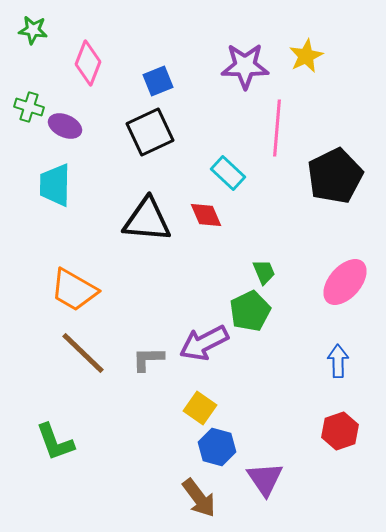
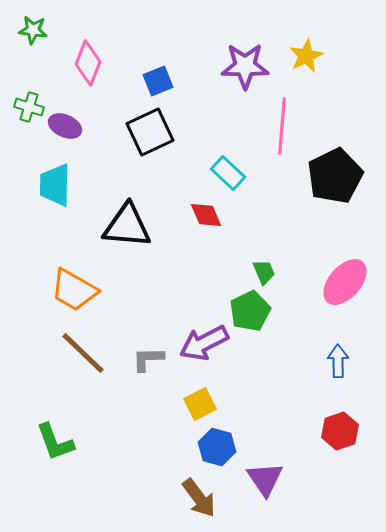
pink line: moved 5 px right, 2 px up
black triangle: moved 20 px left, 6 px down
yellow square: moved 4 px up; rotated 28 degrees clockwise
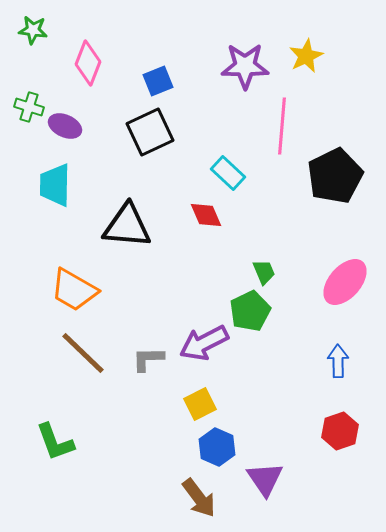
blue hexagon: rotated 9 degrees clockwise
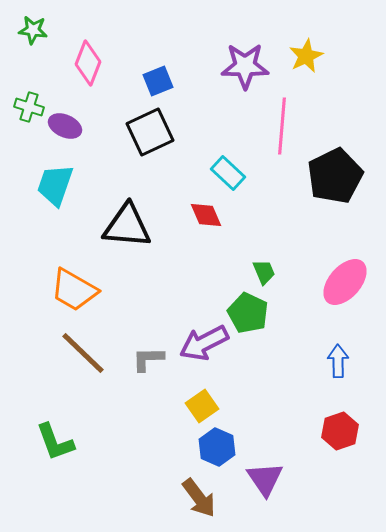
cyan trapezoid: rotated 18 degrees clockwise
green pentagon: moved 2 px left, 2 px down; rotated 21 degrees counterclockwise
yellow square: moved 2 px right, 2 px down; rotated 8 degrees counterclockwise
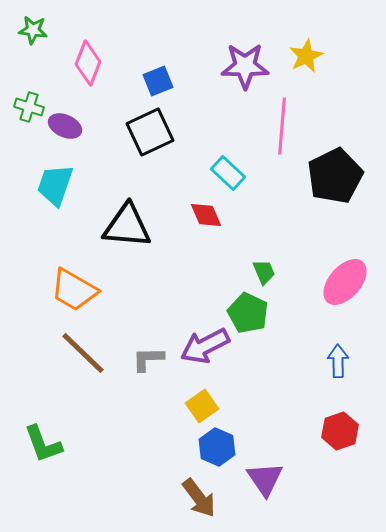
purple arrow: moved 1 px right, 3 px down
green L-shape: moved 12 px left, 2 px down
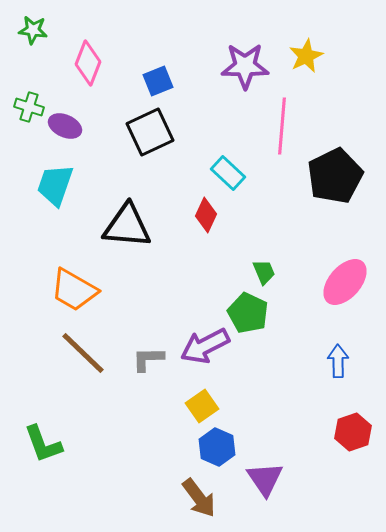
red diamond: rotated 48 degrees clockwise
red hexagon: moved 13 px right, 1 px down
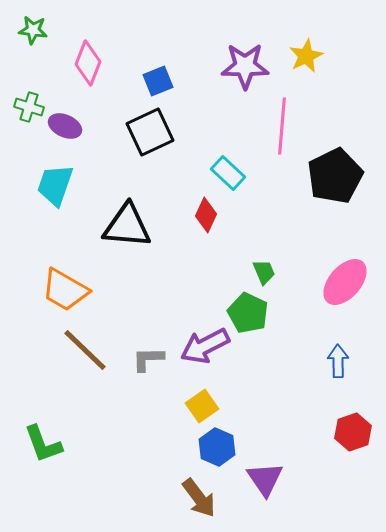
orange trapezoid: moved 9 px left
brown line: moved 2 px right, 3 px up
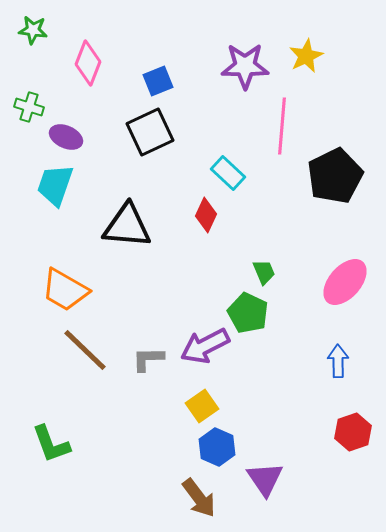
purple ellipse: moved 1 px right, 11 px down
green L-shape: moved 8 px right
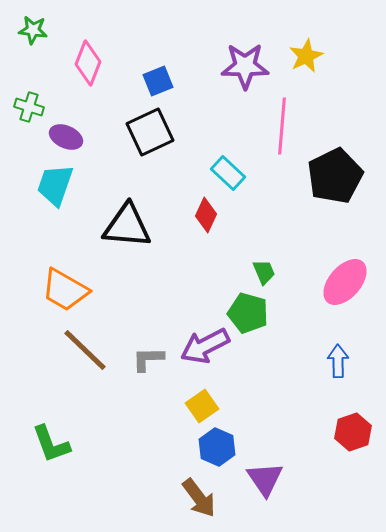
green pentagon: rotated 9 degrees counterclockwise
